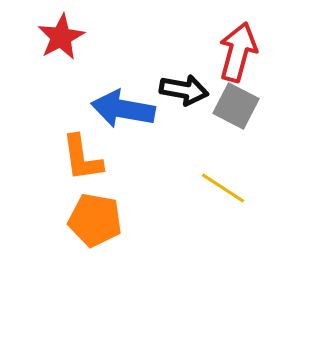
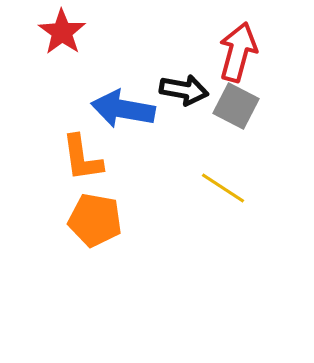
red star: moved 1 px right, 5 px up; rotated 9 degrees counterclockwise
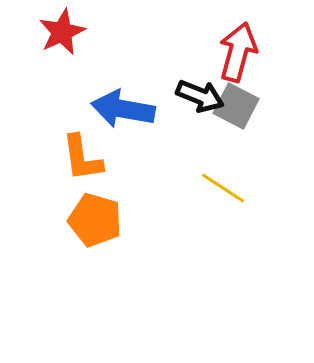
red star: rotated 12 degrees clockwise
black arrow: moved 16 px right, 6 px down; rotated 12 degrees clockwise
orange pentagon: rotated 6 degrees clockwise
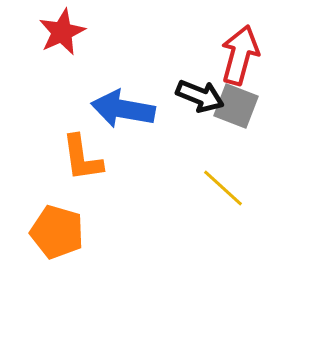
red arrow: moved 2 px right, 3 px down
gray square: rotated 6 degrees counterclockwise
yellow line: rotated 9 degrees clockwise
orange pentagon: moved 38 px left, 12 px down
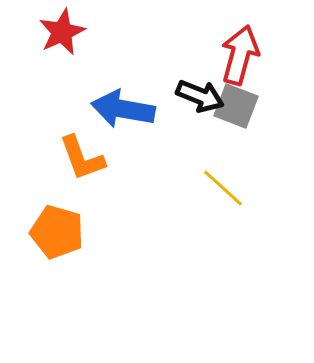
orange L-shape: rotated 12 degrees counterclockwise
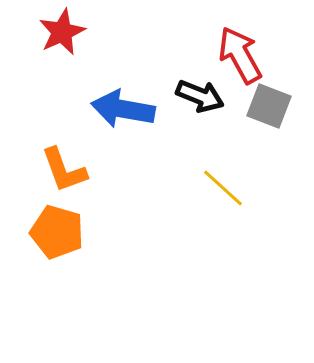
red arrow: rotated 44 degrees counterclockwise
gray square: moved 33 px right
orange L-shape: moved 18 px left, 12 px down
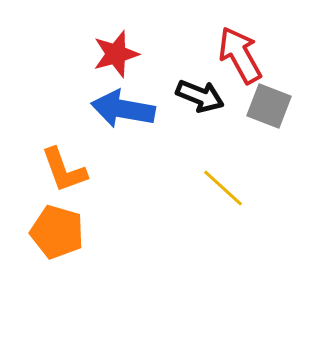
red star: moved 54 px right, 22 px down; rotated 9 degrees clockwise
